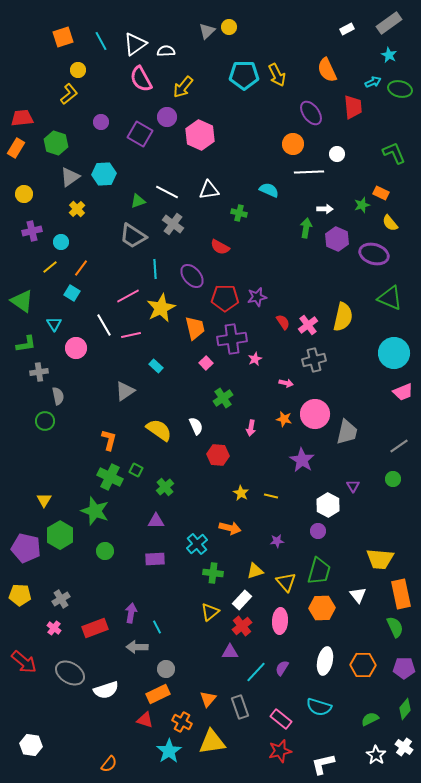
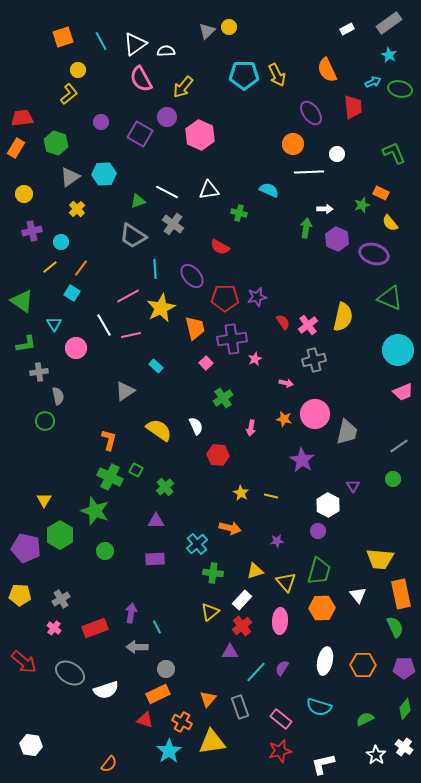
cyan circle at (394, 353): moved 4 px right, 3 px up
green semicircle at (370, 719): moved 5 px left
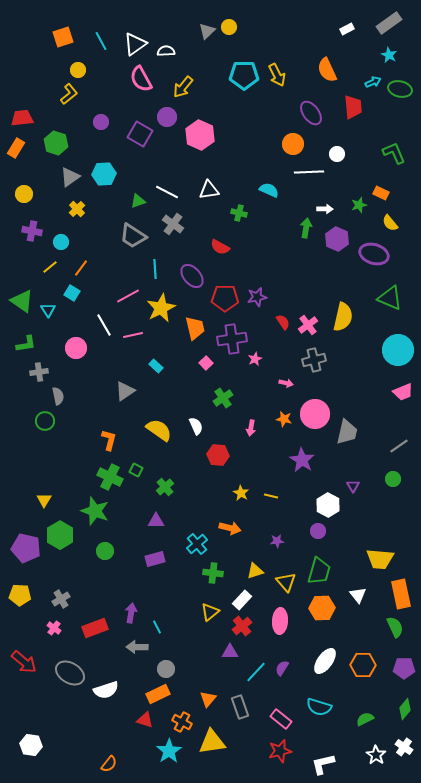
green star at (362, 205): moved 3 px left
purple cross at (32, 231): rotated 24 degrees clockwise
cyan triangle at (54, 324): moved 6 px left, 14 px up
pink line at (131, 335): moved 2 px right
purple rectangle at (155, 559): rotated 12 degrees counterclockwise
white ellipse at (325, 661): rotated 24 degrees clockwise
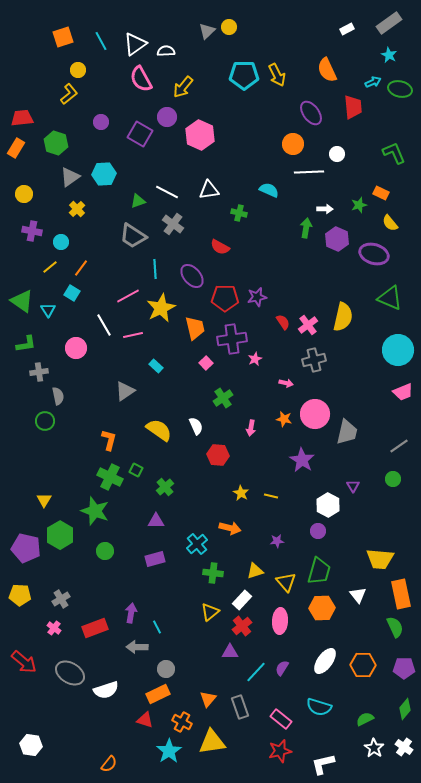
white star at (376, 755): moved 2 px left, 7 px up
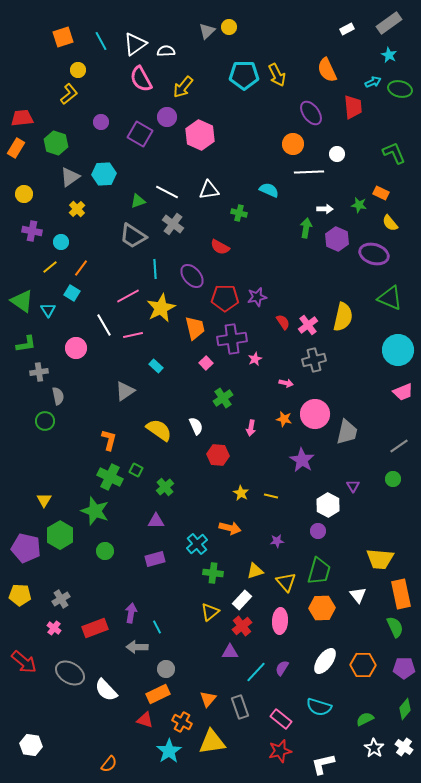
green star at (359, 205): rotated 28 degrees clockwise
white semicircle at (106, 690): rotated 65 degrees clockwise
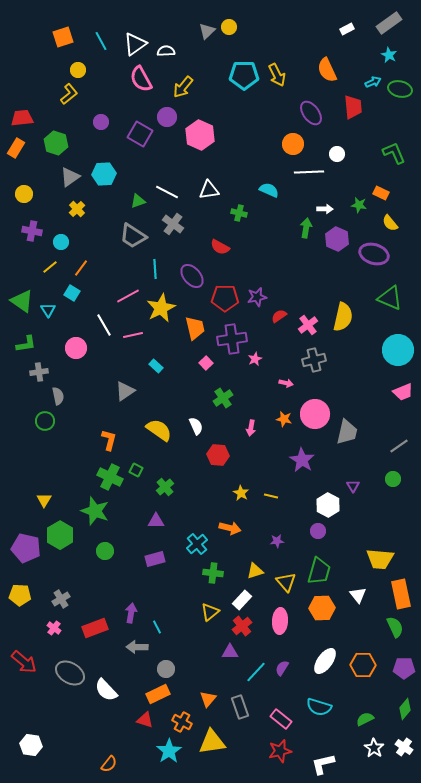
red semicircle at (283, 322): moved 4 px left, 6 px up; rotated 91 degrees counterclockwise
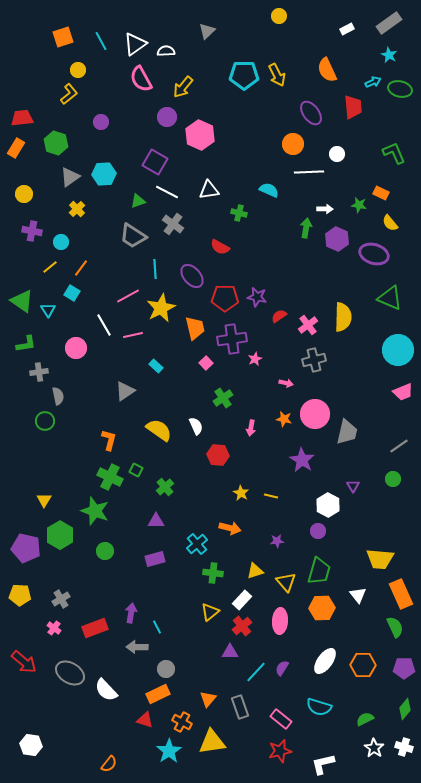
yellow circle at (229, 27): moved 50 px right, 11 px up
purple square at (140, 134): moved 15 px right, 28 px down
purple star at (257, 297): rotated 24 degrees clockwise
yellow semicircle at (343, 317): rotated 12 degrees counterclockwise
orange rectangle at (401, 594): rotated 12 degrees counterclockwise
white cross at (404, 747): rotated 18 degrees counterclockwise
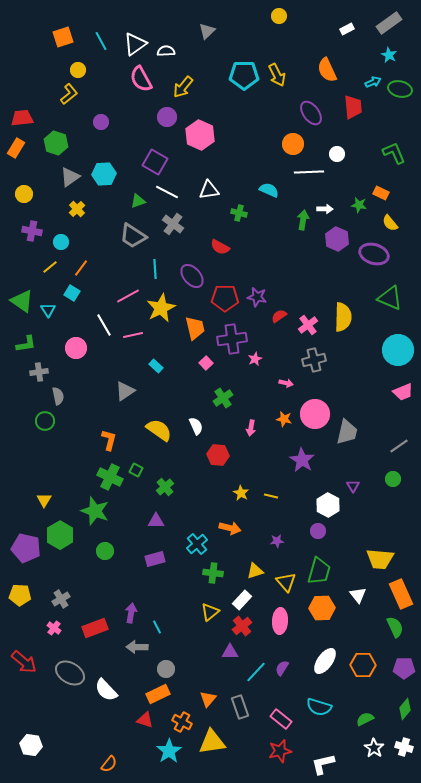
green arrow at (306, 228): moved 3 px left, 8 px up
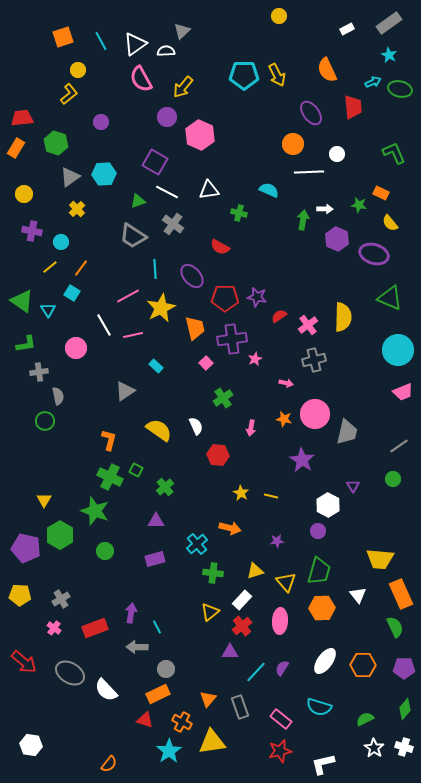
gray triangle at (207, 31): moved 25 px left
